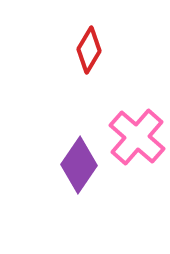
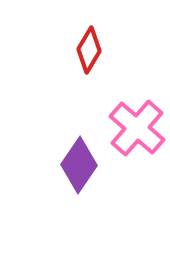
pink cross: moved 9 px up
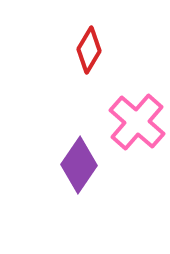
pink cross: moved 6 px up
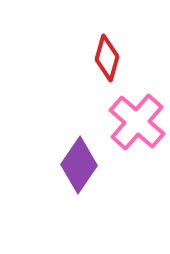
red diamond: moved 18 px right, 8 px down; rotated 15 degrees counterclockwise
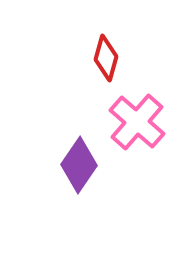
red diamond: moved 1 px left
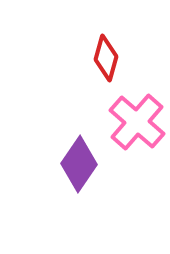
purple diamond: moved 1 px up
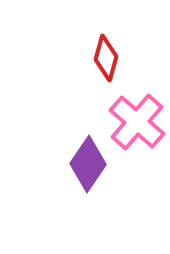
purple diamond: moved 9 px right
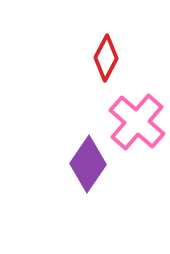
red diamond: rotated 12 degrees clockwise
